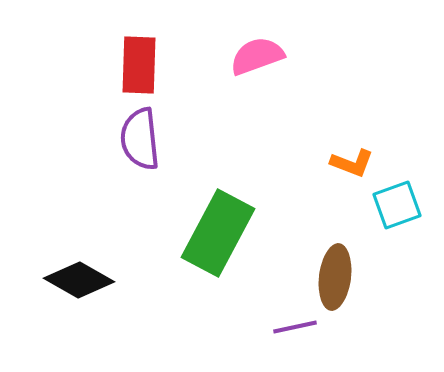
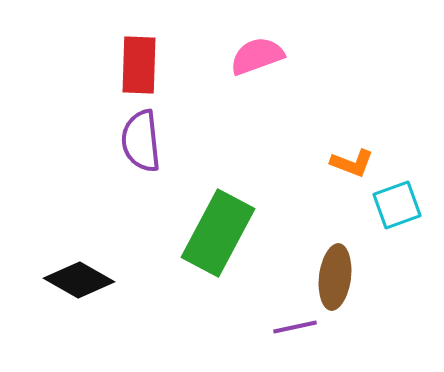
purple semicircle: moved 1 px right, 2 px down
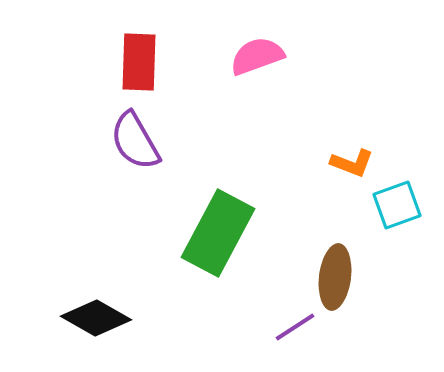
red rectangle: moved 3 px up
purple semicircle: moved 6 px left; rotated 24 degrees counterclockwise
black diamond: moved 17 px right, 38 px down
purple line: rotated 21 degrees counterclockwise
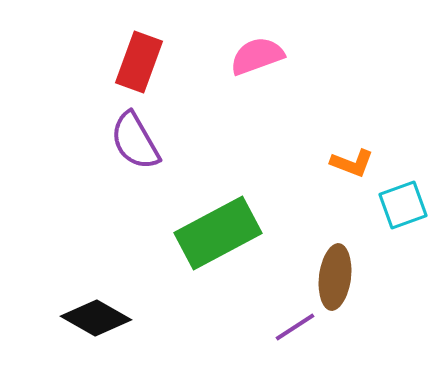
red rectangle: rotated 18 degrees clockwise
cyan square: moved 6 px right
green rectangle: rotated 34 degrees clockwise
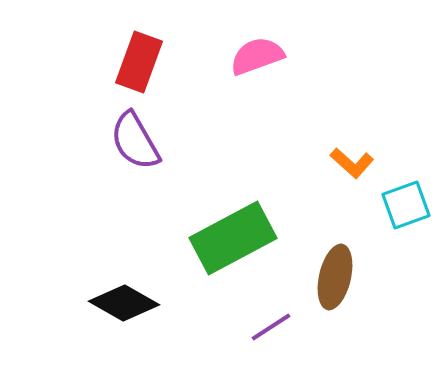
orange L-shape: rotated 21 degrees clockwise
cyan square: moved 3 px right
green rectangle: moved 15 px right, 5 px down
brown ellipse: rotated 6 degrees clockwise
black diamond: moved 28 px right, 15 px up
purple line: moved 24 px left
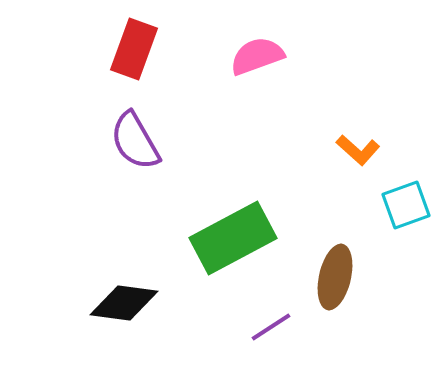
red rectangle: moved 5 px left, 13 px up
orange L-shape: moved 6 px right, 13 px up
black diamond: rotated 22 degrees counterclockwise
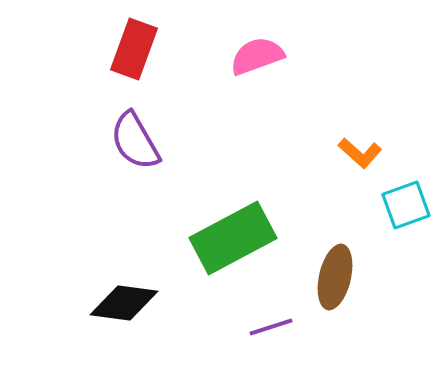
orange L-shape: moved 2 px right, 3 px down
purple line: rotated 15 degrees clockwise
